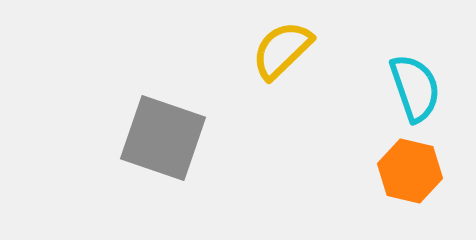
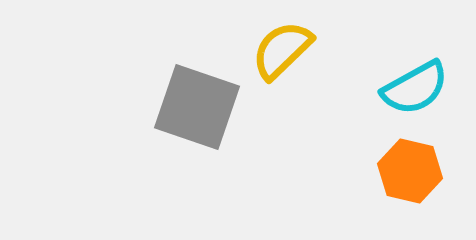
cyan semicircle: rotated 80 degrees clockwise
gray square: moved 34 px right, 31 px up
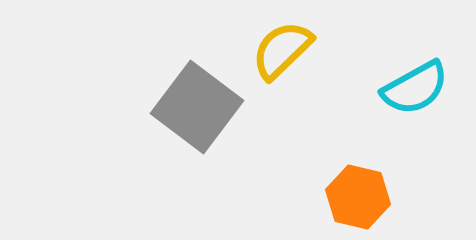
gray square: rotated 18 degrees clockwise
orange hexagon: moved 52 px left, 26 px down
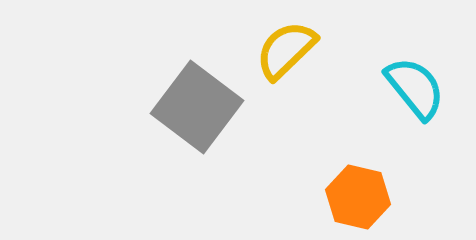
yellow semicircle: moved 4 px right
cyan semicircle: rotated 100 degrees counterclockwise
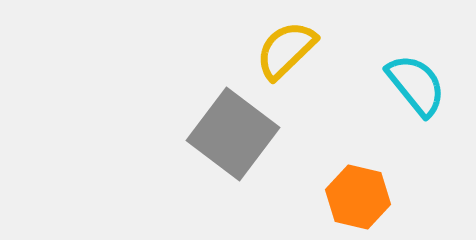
cyan semicircle: moved 1 px right, 3 px up
gray square: moved 36 px right, 27 px down
